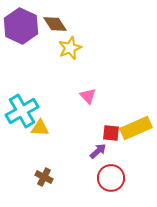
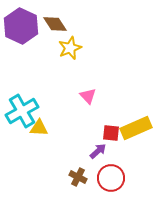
yellow triangle: moved 1 px left
brown cross: moved 34 px right
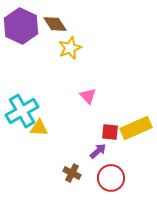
red square: moved 1 px left, 1 px up
brown cross: moved 6 px left, 4 px up
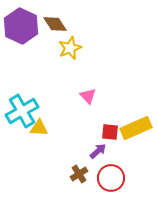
brown cross: moved 7 px right, 1 px down; rotated 30 degrees clockwise
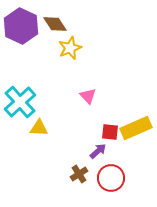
cyan cross: moved 2 px left, 9 px up; rotated 12 degrees counterclockwise
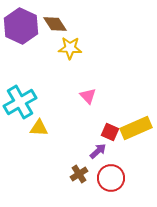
yellow star: rotated 25 degrees clockwise
cyan cross: rotated 12 degrees clockwise
red square: rotated 18 degrees clockwise
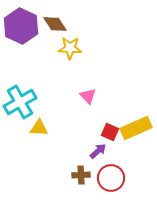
brown cross: moved 2 px right, 1 px down; rotated 30 degrees clockwise
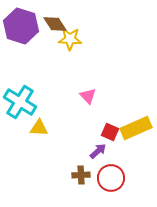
purple hexagon: rotated 8 degrees counterclockwise
yellow star: moved 9 px up
cyan cross: rotated 28 degrees counterclockwise
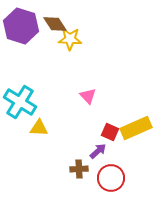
brown cross: moved 2 px left, 6 px up
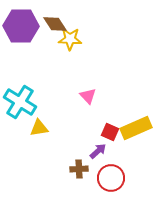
purple hexagon: rotated 16 degrees counterclockwise
yellow triangle: rotated 12 degrees counterclockwise
